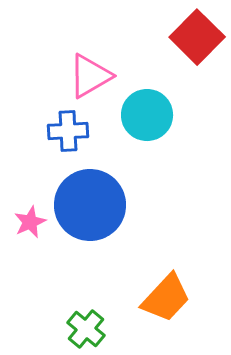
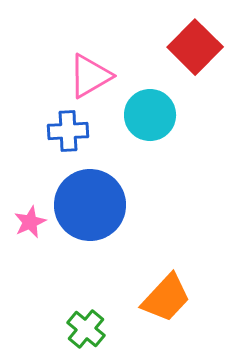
red square: moved 2 px left, 10 px down
cyan circle: moved 3 px right
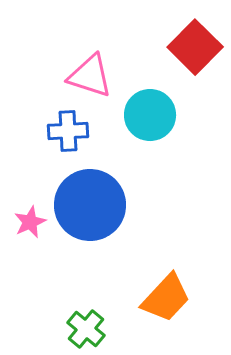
pink triangle: rotated 48 degrees clockwise
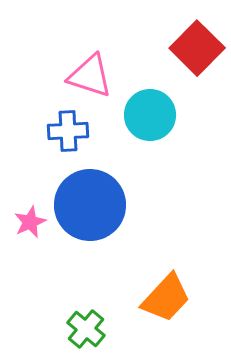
red square: moved 2 px right, 1 px down
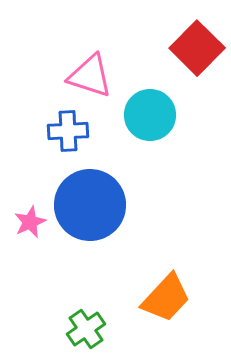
green cross: rotated 15 degrees clockwise
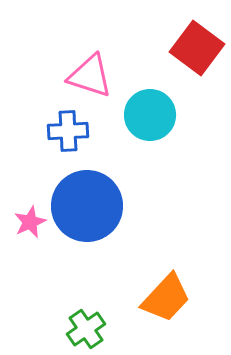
red square: rotated 8 degrees counterclockwise
blue circle: moved 3 px left, 1 px down
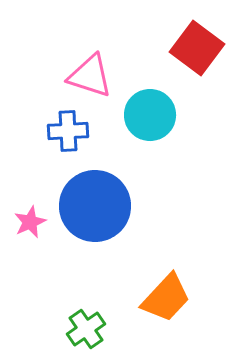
blue circle: moved 8 px right
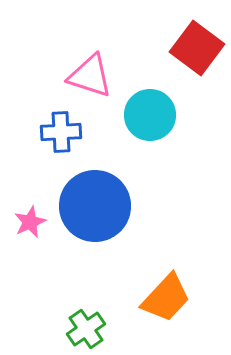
blue cross: moved 7 px left, 1 px down
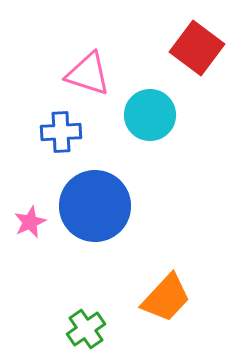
pink triangle: moved 2 px left, 2 px up
